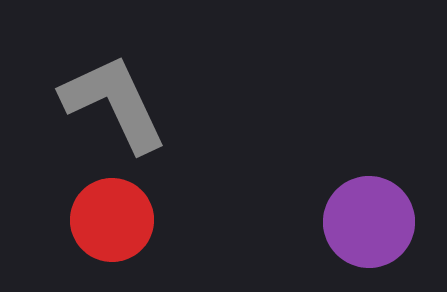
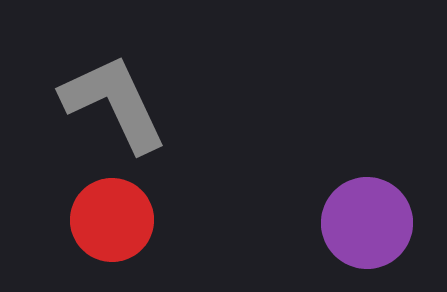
purple circle: moved 2 px left, 1 px down
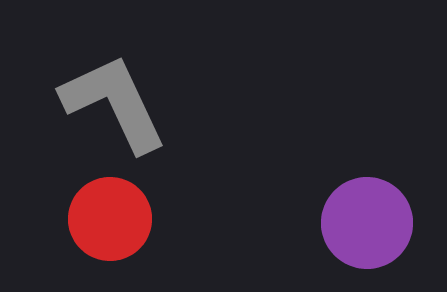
red circle: moved 2 px left, 1 px up
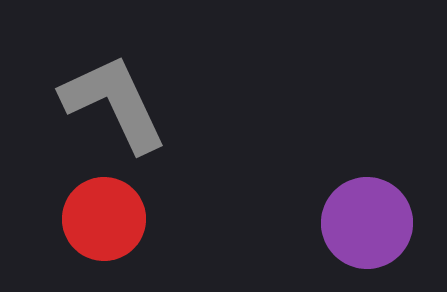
red circle: moved 6 px left
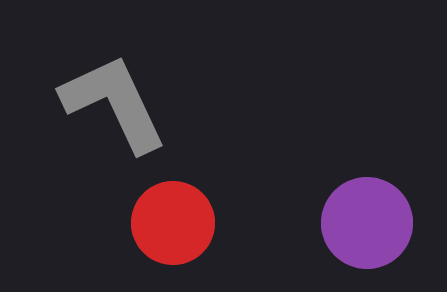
red circle: moved 69 px right, 4 px down
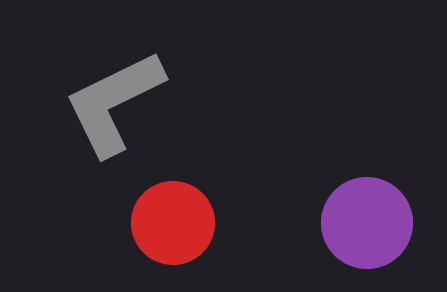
gray L-shape: rotated 91 degrees counterclockwise
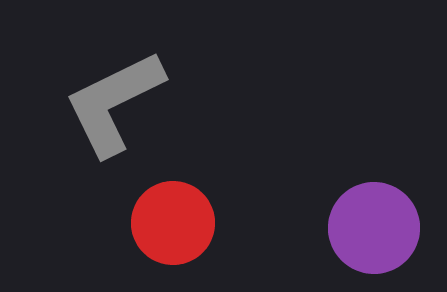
purple circle: moved 7 px right, 5 px down
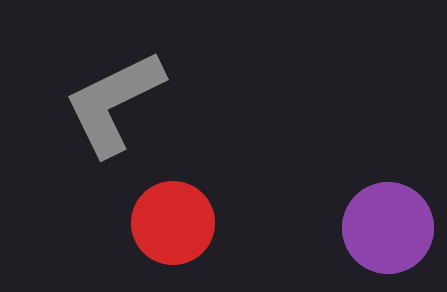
purple circle: moved 14 px right
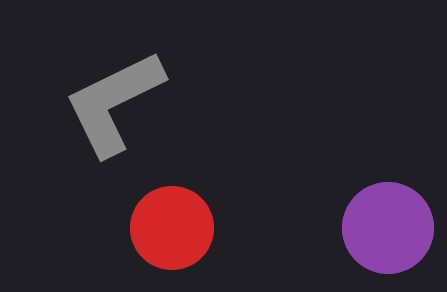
red circle: moved 1 px left, 5 px down
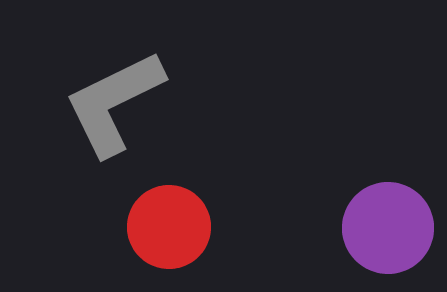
red circle: moved 3 px left, 1 px up
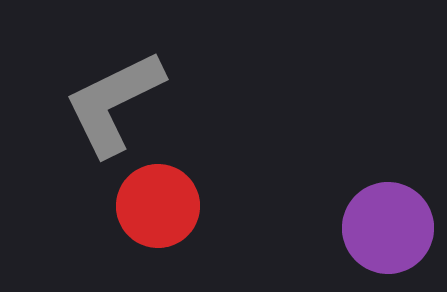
red circle: moved 11 px left, 21 px up
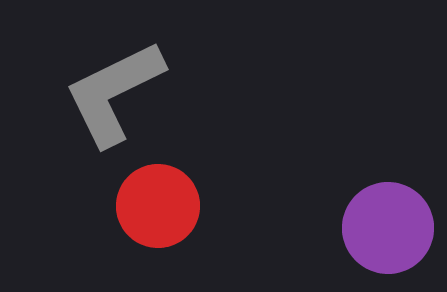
gray L-shape: moved 10 px up
